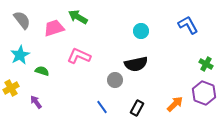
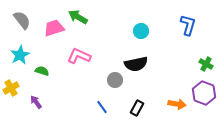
blue L-shape: rotated 45 degrees clockwise
orange arrow: moved 2 px right; rotated 54 degrees clockwise
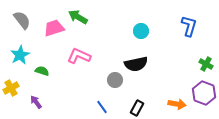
blue L-shape: moved 1 px right, 1 px down
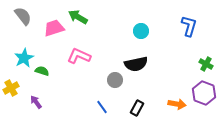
gray semicircle: moved 1 px right, 4 px up
cyan star: moved 4 px right, 3 px down
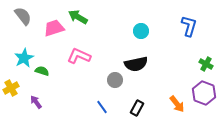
orange arrow: rotated 42 degrees clockwise
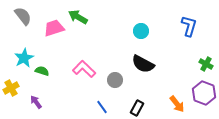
pink L-shape: moved 5 px right, 13 px down; rotated 20 degrees clockwise
black semicircle: moved 7 px right; rotated 40 degrees clockwise
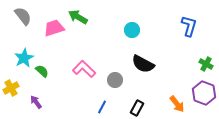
cyan circle: moved 9 px left, 1 px up
green semicircle: rotated 24 degrees clockwise
blue line: rotated 64 degrees clockwise
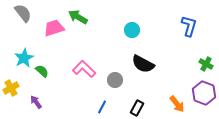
gray semicircle: moved 3 px up
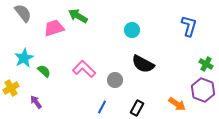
green arrow: moved 1 px up
green semicircle: moved 2 px right
purple hexagon: moved 1 px left, 3 px up
orange arrow: rotated 18 degrees counterclockwise
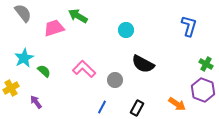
cyan circle: moved 6 px left
